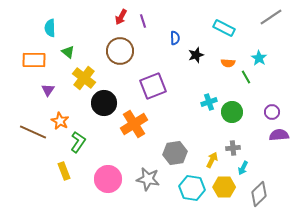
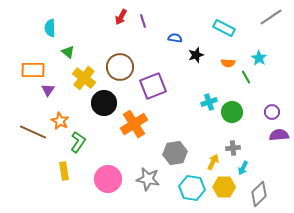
blue semicircle: rotated 80 degrees counterclockwise
brown circle: moved 16 px down
orange rectangle: moved 1 px left, 10 px down
yellow arrow: moved 1 px right, 2 px down
yellow rectangle: rotated 12 degrees clockwise
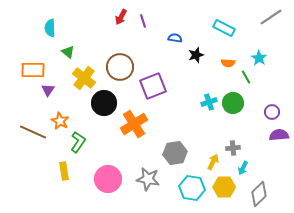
green circle: moved 1 px right, 9 px up
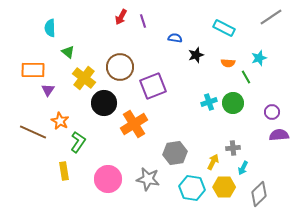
cyan star: rotated 21 degrees clockwise
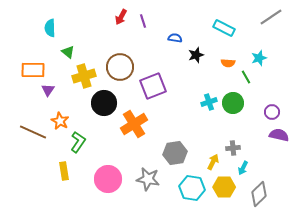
yellow cross: moved 2 px up; rotated 35 degrees clockwise
purple semicircle: rotated 18 degrees clockwise
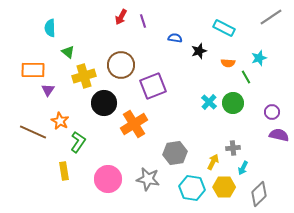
black star: moved 3 px right, 4 px up
brown circle: moved 1 px right, 2 px up
cyan cross: rotated 28 degrees counterclockwise
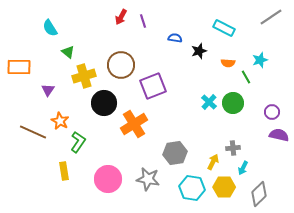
cyan semicircle: rotated 30 degrees counterclockwise
cyan star: moved 1 px right, 2 px down
orange rectangle: moved 14 px left, 3 px up
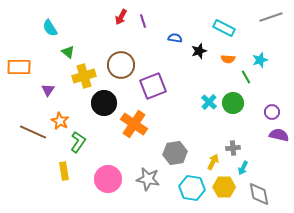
gray line: rotated 15 degrees clockwise
orange semicircle: moved 4 px up
orange cross: rotated 24 degrees counterclockwise
gray diamond: rotated 55 degrees counterclockwise
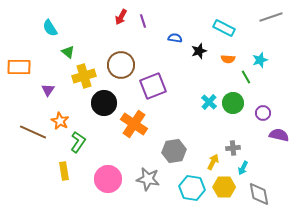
purple circle: moved 9 px left, 1 px down
gray hexagon: moved 1 px left, 2 px up
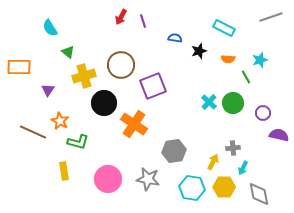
green L-shape: rotated 70 degrees clockwise
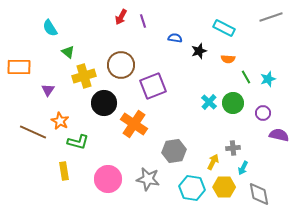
cyan star: moved 8 px right, 19 px down
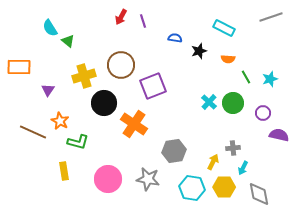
green triangle: moved 11 px up
cyan star: moved 2 px right
